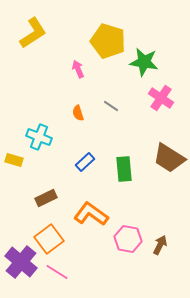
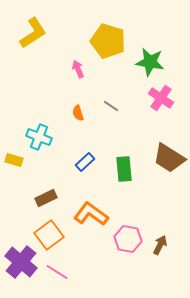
green star: moved 6 px right
orange square: moved 4 px up
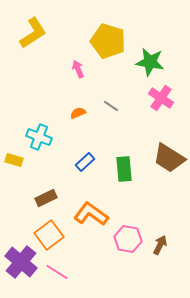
orange semicircle: rotated 84 degrees clockwise
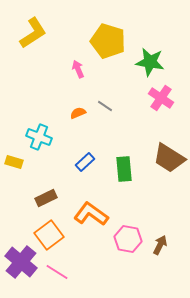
gray line: moved 6 px left
yellow rectangle: moved 2 px down
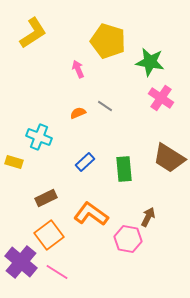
brown arrow: moved 12 px left, 28 px up
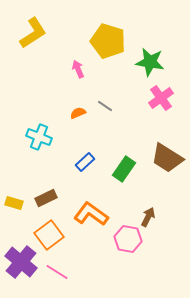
pink cross: rotated 20 degrees clockwise
brown trapezoid: moved 2 px left
yellow rectangle: moved 41 px down
green rectangle: rotated 40 degrees clockwise
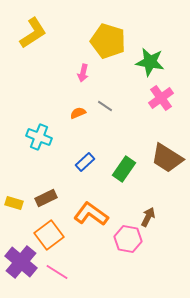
pink arrow: moved 5 px right, 4 px down; rotated 144 degrees counterclockwise
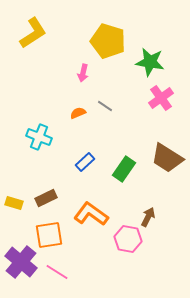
orange square: rotated 28 degrees clockwise
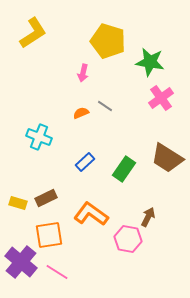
orange semicircle: moved 3 px right
yellow rectangle: moved 4 px right
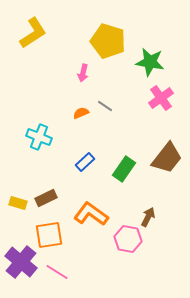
brown trapezoid: rotated 84 degrees counterclockwise
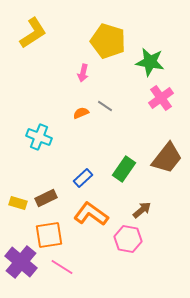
blue rectangle: moved 2 px left, 16 px down
brown arrow: moved 6 px left, 7 px up; rotated 24 degrees clockwise
pink line: moved 5 px right, 5 px up
